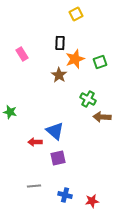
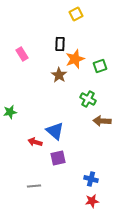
black rectangle: moved 1 px down
green square: moved 4 px down
green star: rotated 24 degrees counterclockwise
brown arrow: moved 4 px down
red arrow: rotated 16 degrees clockwise
blue cross: moved 26 px right, 16 px up
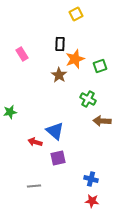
red star: rotated 16 degrees clockwise
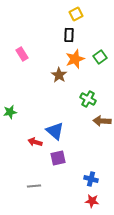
black rectangle: moved 9 px right, 9 px up
green square: moved 9 px up; rotated 16 degrees counterclockwise
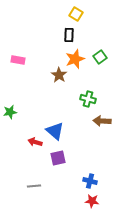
yellow square: rotated 32 degrees counterclockwise
pink rectangle: moved 4 px left, 6 px down; rotated 48 degrees counterclockwise
green cross: rotated 14 degrees counterclockwise
blue cross: moved 1 px left, 2 px down
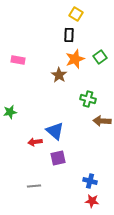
red arrow: rotated 24 degrees counterclockwise
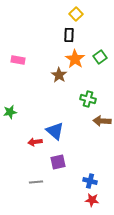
yellow square: rotated 16 degrees clockwise
orange star: rotated 18 degrees counterclockwise
purple square: moved 4 px down
gray line: moved 2 px right, 4 px up
red star: moved 1 px up
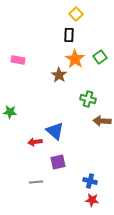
green star: rotated 16 degrees clockwise
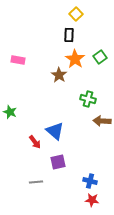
green star: rotated 16 degrees clockwise
red arrow: rotated 120 degrees counterclockwise
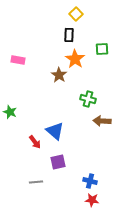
green square: moved 2 px right, 8 px up; rotated 32 degrees clockwise
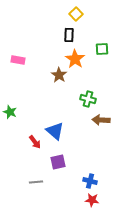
brown arrow: moved 1 px left, 1 px up
